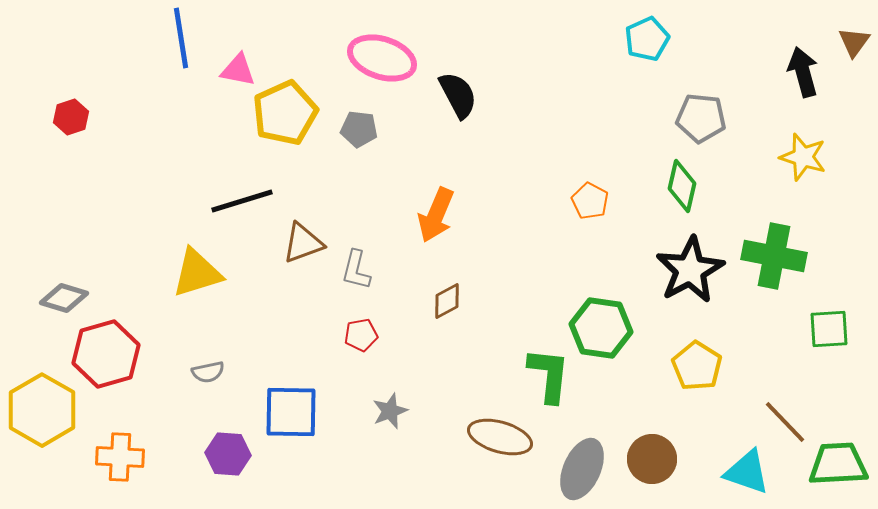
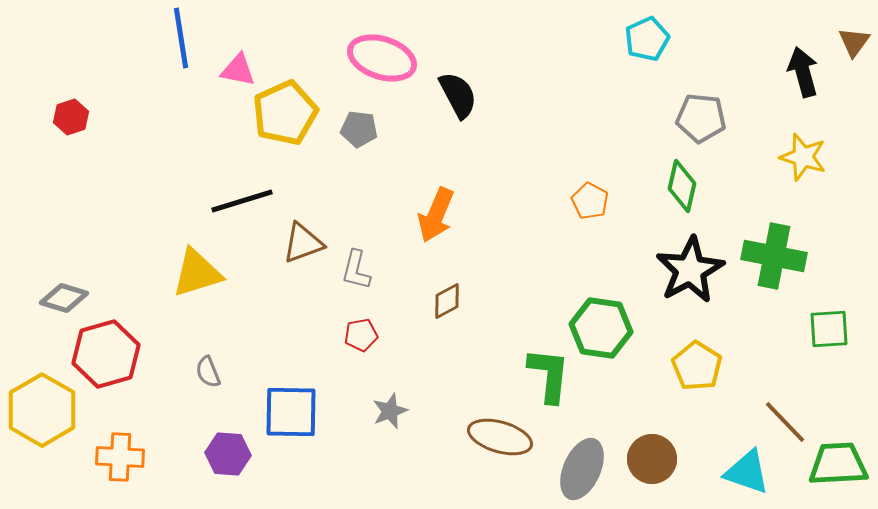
gray semicircle at (208, 372): rotated 80 degrees clockwise
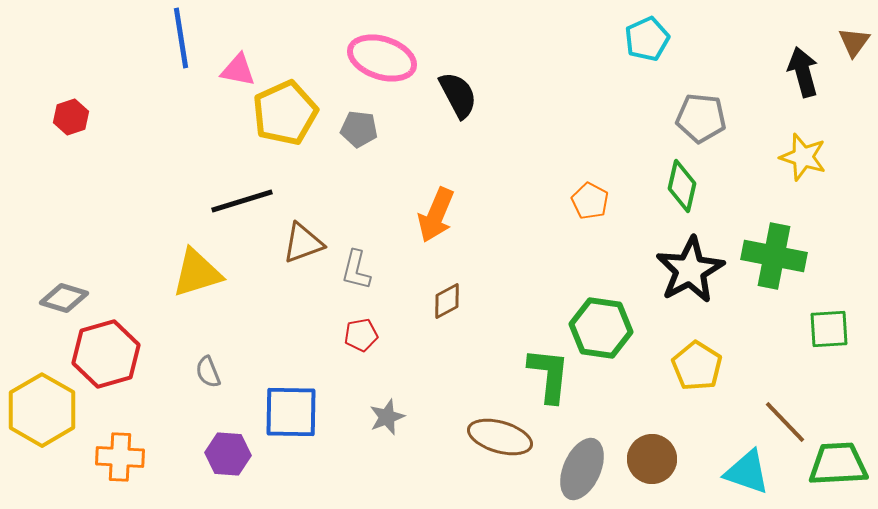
gray star at (390, 411): moved 3 px left, 6 px down
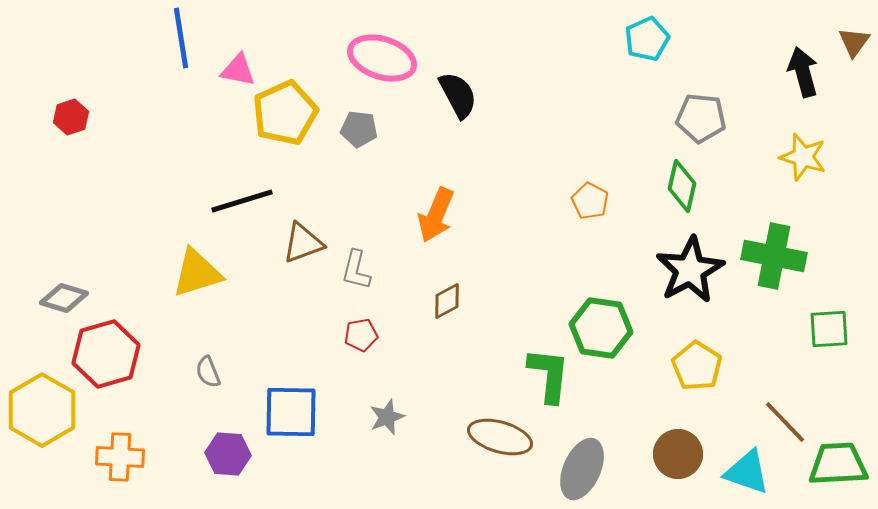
brown circle at (652, 459): moved 26 px right, 5 px up
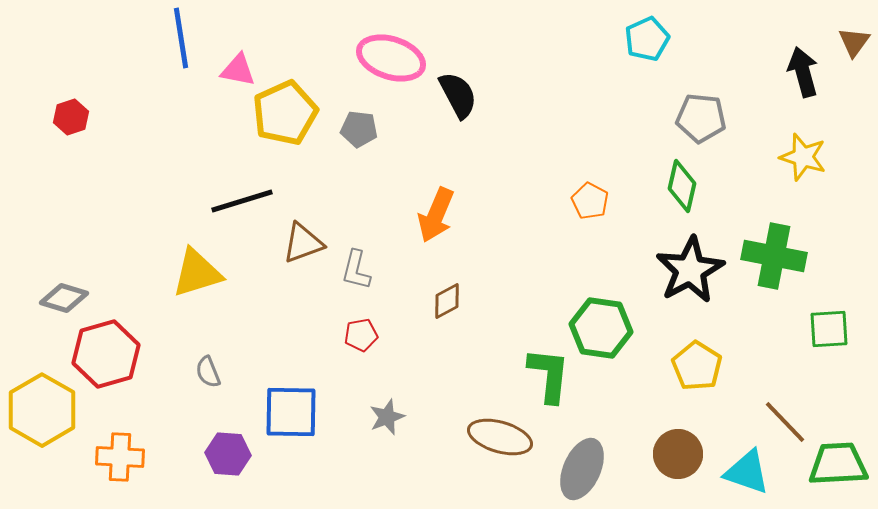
pink ellipse at (382, 58): moved 9 px right
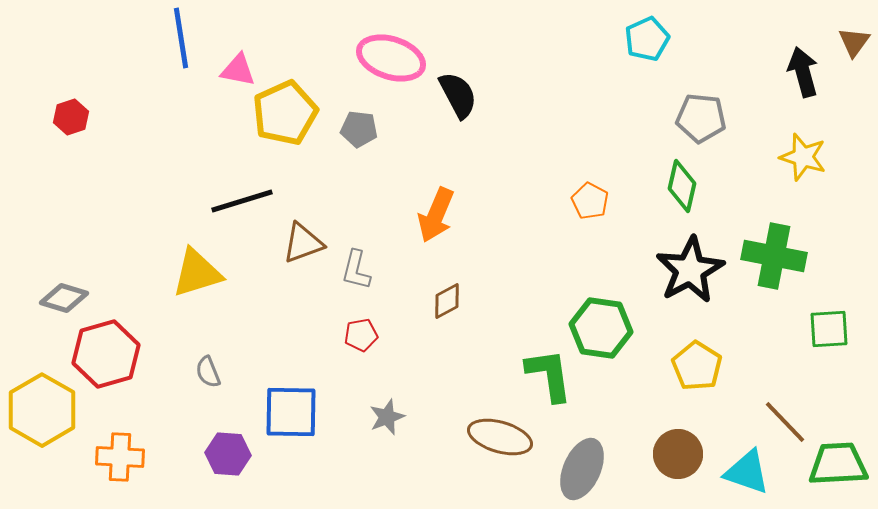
green L-shape at (549, 375): rotated 14 degrees counterclockwise
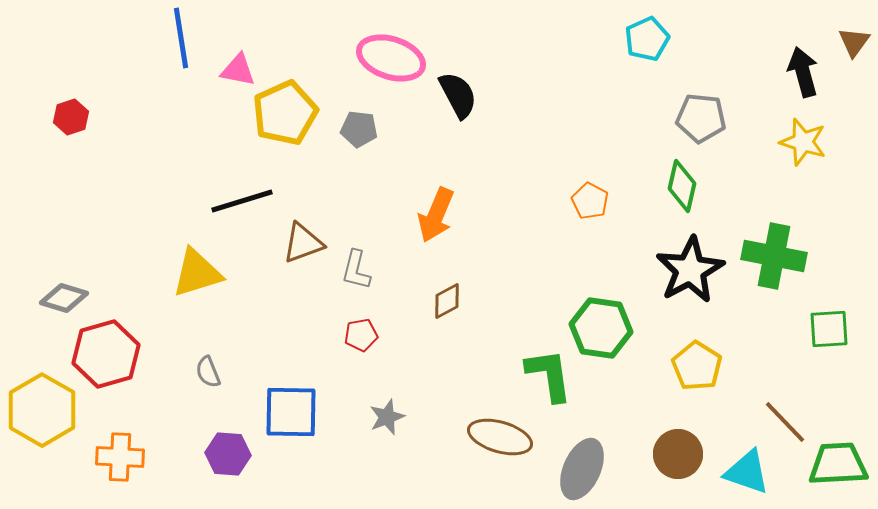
yellow star at (803, 157): moved 15 px up
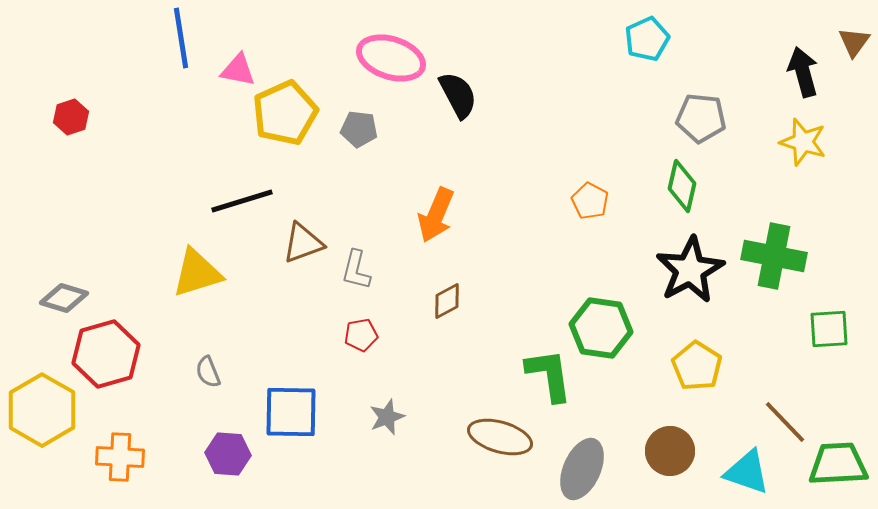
brown circle at (678, 454): moved 8 px left, 3 px up
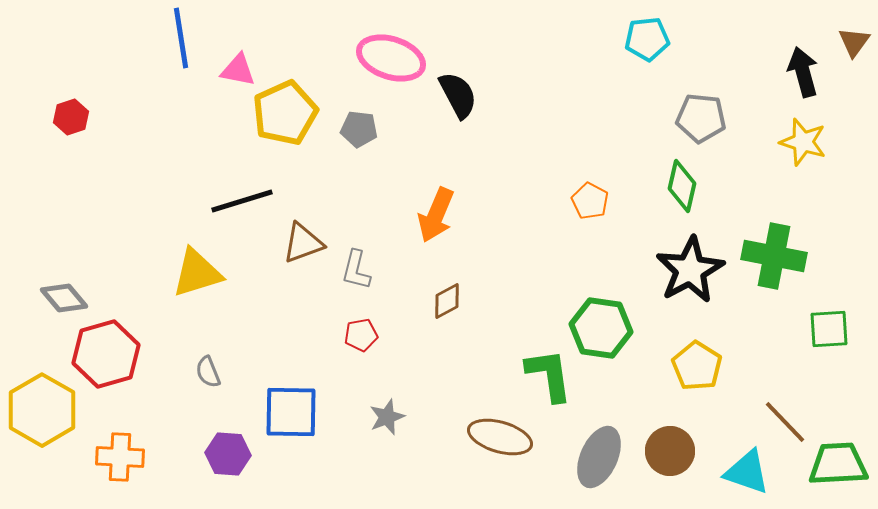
cyan pentagon at (647, 39): rotated 18 degrees clockwise
gray diamond at (64, 298): rotated 33 degrees clockwise
gray ellipse at (582, 469): moved 17 px right, 12 px up
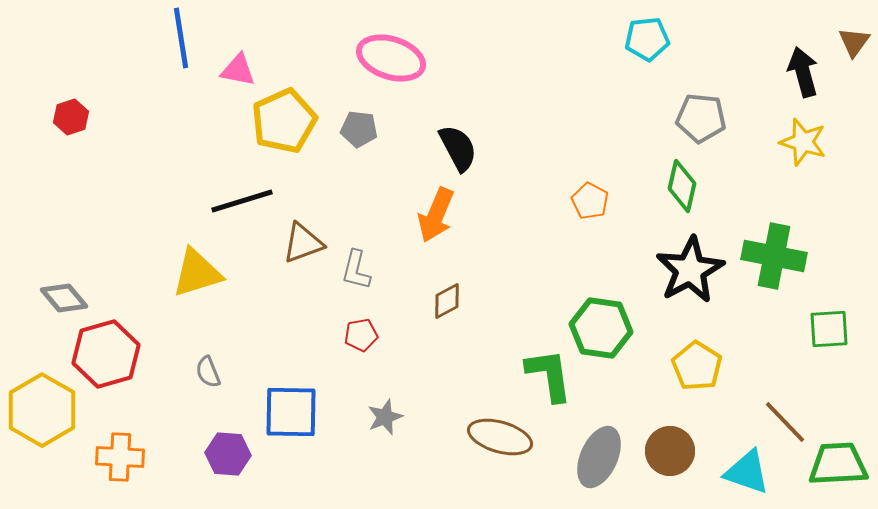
black semicircle at (458, 95): moved 53 px down
yellow pentagon at (285, 113): moved 1 px left, 8 px down
gray star at (387, 417): moved 2 px left
